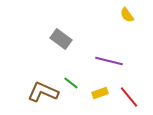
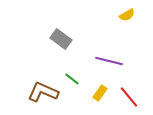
yellow semicircle: rotated 84 degrees counterclockwise
green line: moved 1 px right, 4 px up
yellow rectangle: rotated 35 degrees counterclockwise
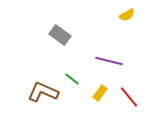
gray rectangle: moved 1 px left, 4 px up
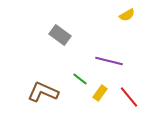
green line: moved 8 px right
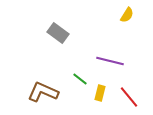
yellow semicircle: rotated 28 degrees counterclockwise
gray rectangle: moved 2 px left, 2 px up
purple line: moved 1 px right
yellow rectangle: rotated 21 degrees counterclockwise
